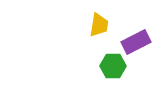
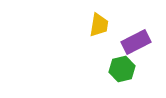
green hexagon: moved 9 px right, 3 px down; rotated 15 degrees counterclockwise
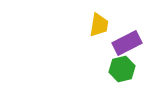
purple rectangle: moved 9 px left, 1 px down
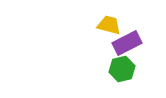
yellow trapezoid: moved 10 px right; rotated 85 degrees counterclockwise
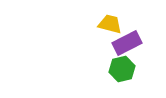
yellow trapezoid: moved 1 px right, 1 px up
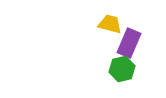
purple rectangle: moved 2 px right; rotated 40 degrees counterclockwise
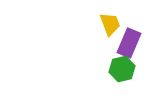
yellow trapezoid: rotated 55 degrees clockwise
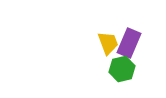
yellow trapezoid: moved 2 px left, 19 px down
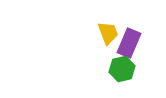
yellow trapezoid: moved 10 px up
